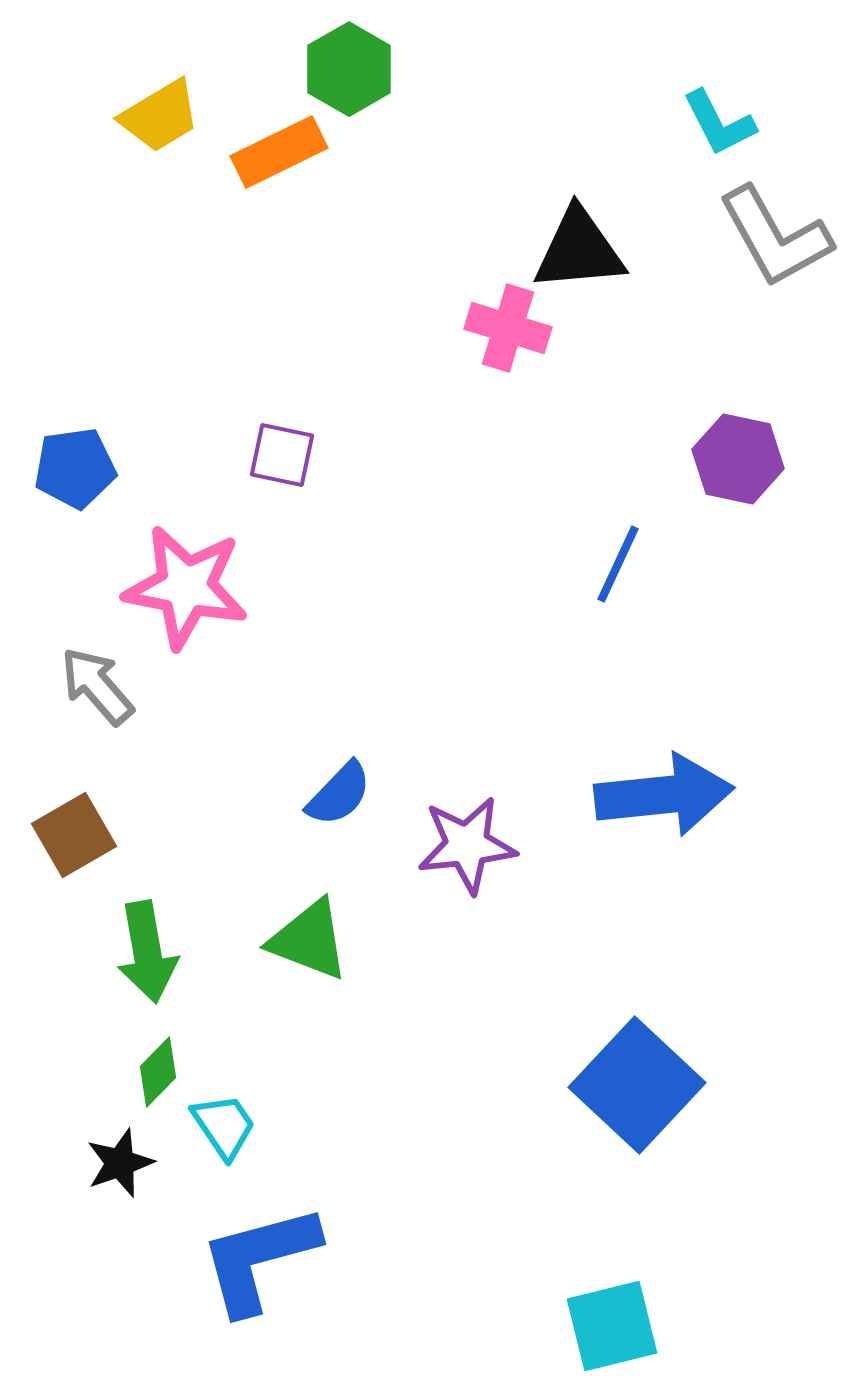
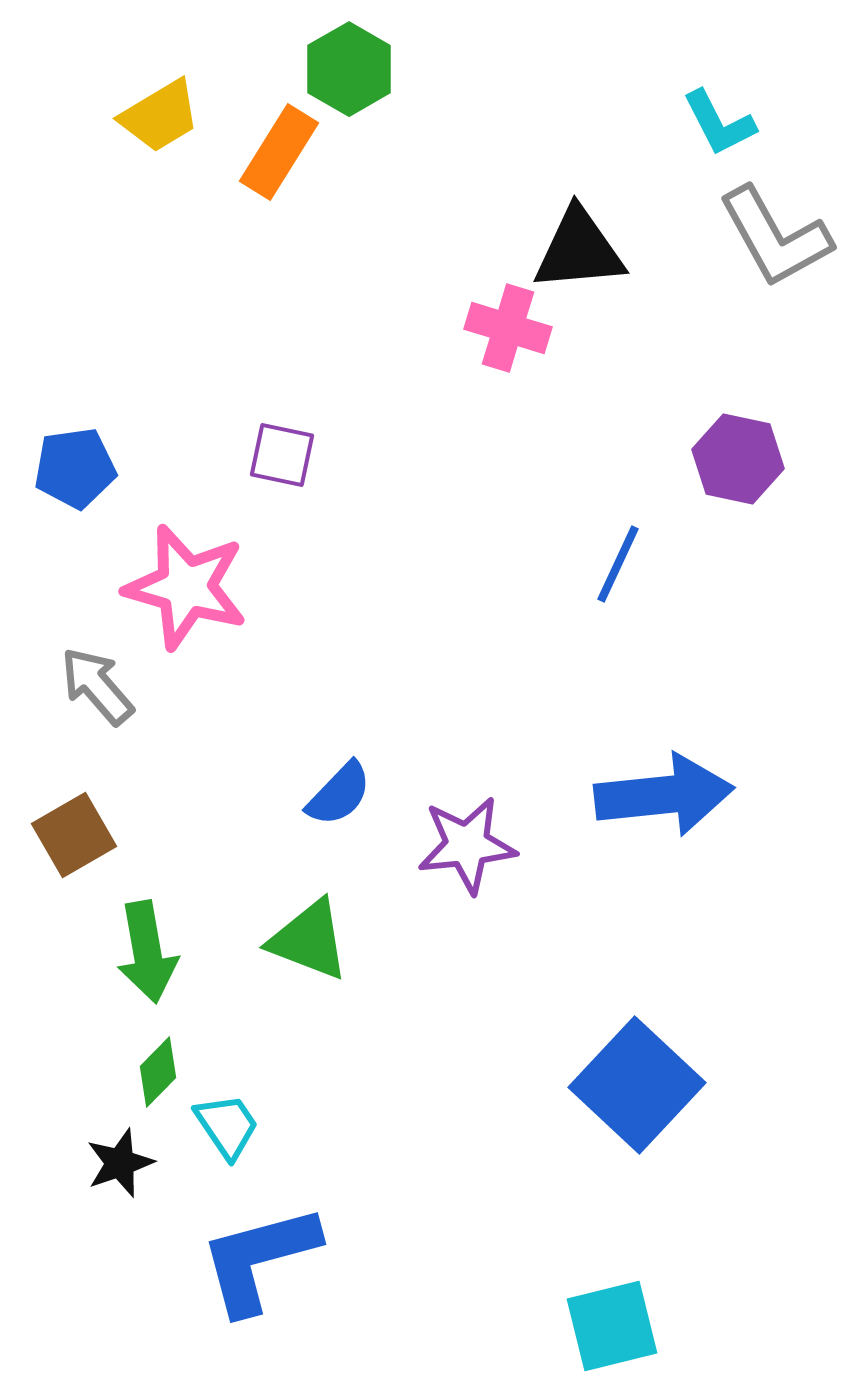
orange rectangle: rotated 32 degrees counterclockwise
pink star: rotated 5 degrees clockwise
cyan trapezoid: moved 3 px right
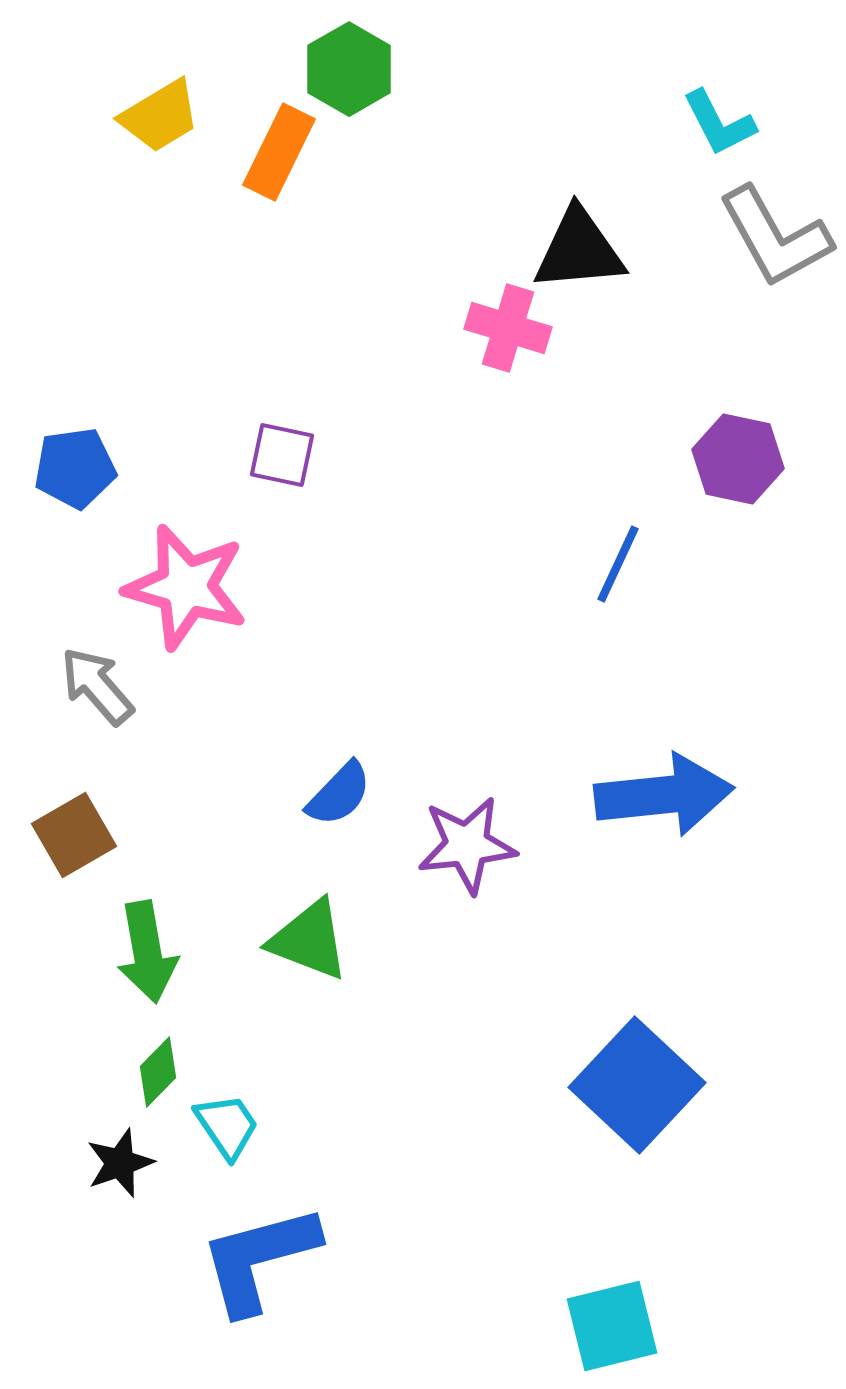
orange rectangle: rotated 6 degrees counterclockwise
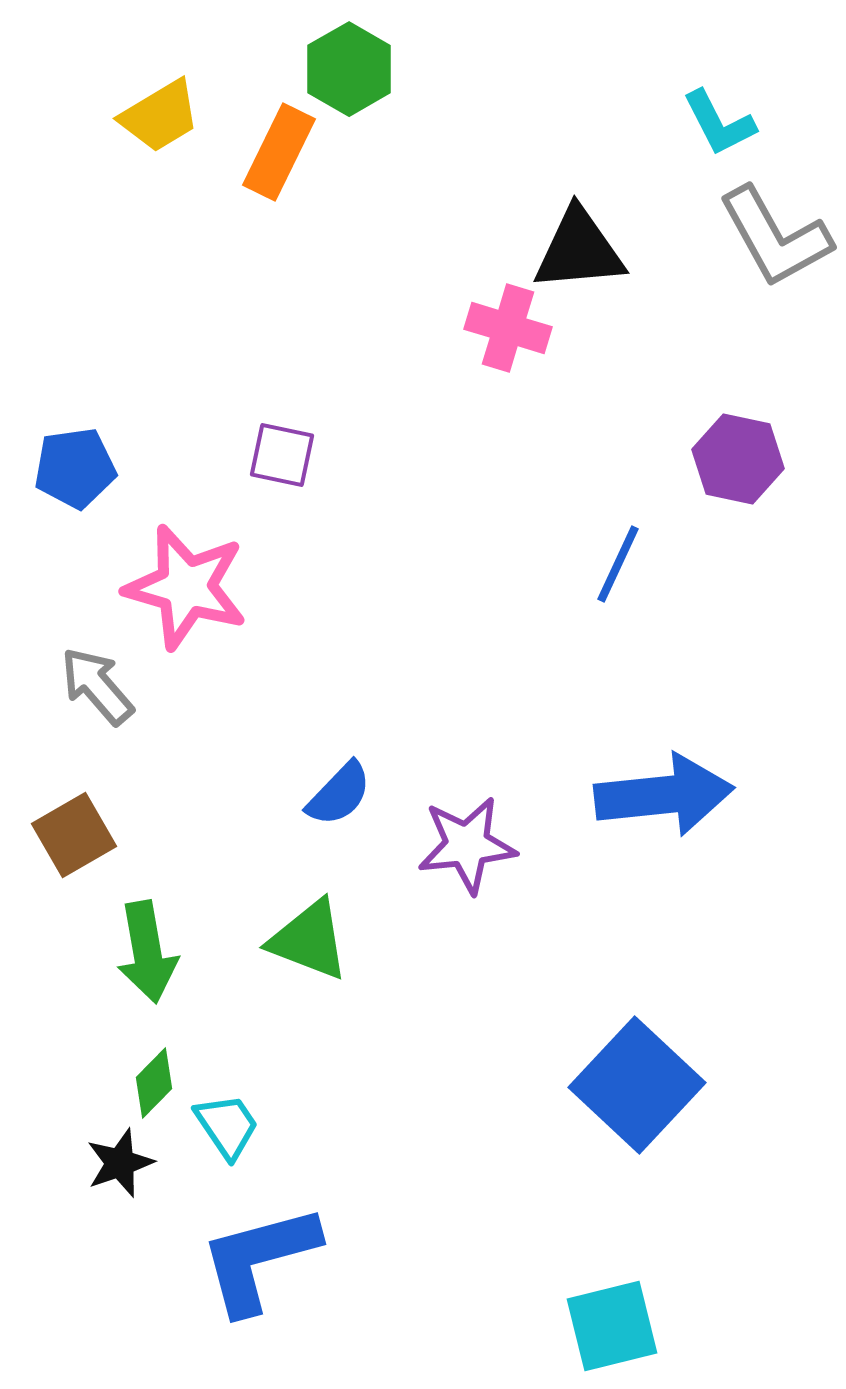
green diamond: moved 4 px left, 11 px down
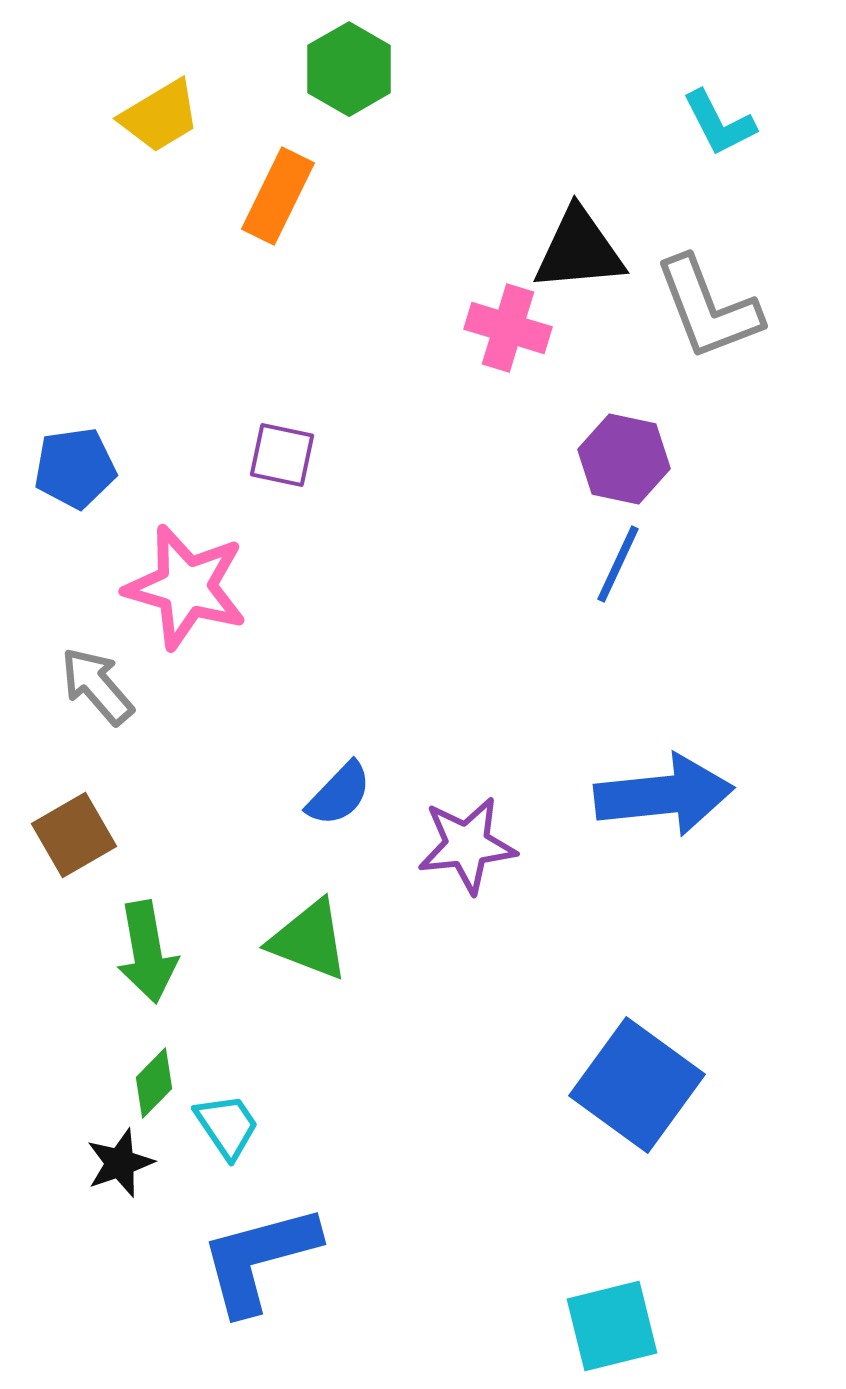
orange rectangle: moved 1 px left, 44 px down
gray L-shape: moved 67 px left, 71 px down; rotated 8 degrees clockwise
purple hexagon: moved 114 px left
blue square: rotated 7 degrees counterclockwise
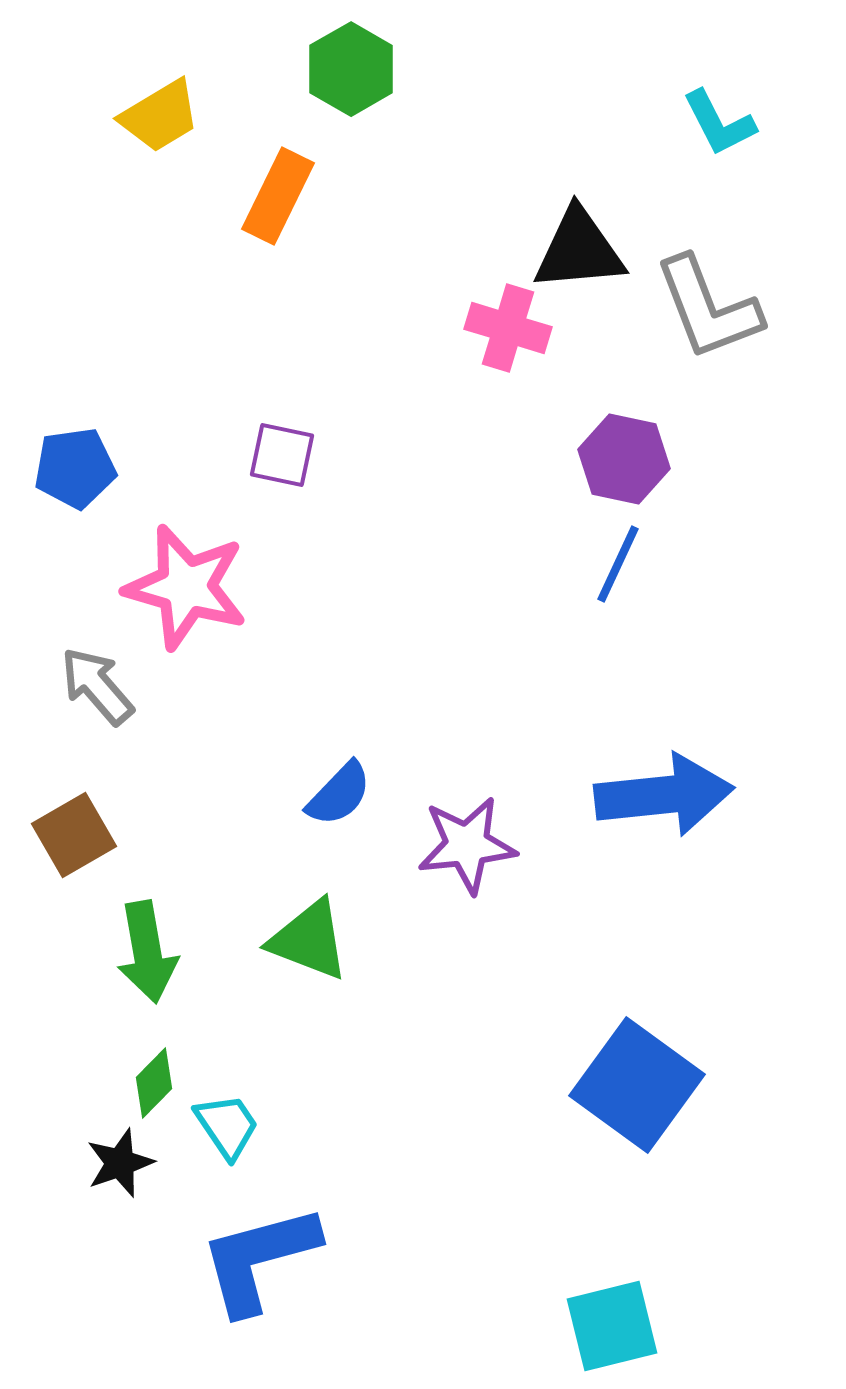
green hexagon: moved 2 px right
